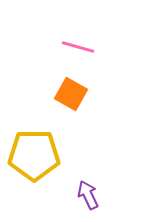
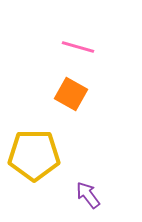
purple arrow: rotated 12 degrees counterclockwise
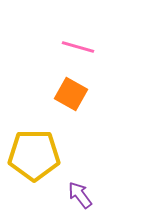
purple arrow: moved 8 px left
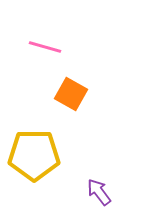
pink line: moved 33 px left
purple arrow: moved 19 px right, 3 px up
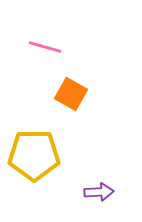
purple arrow: rotated 124 degrees clockwise
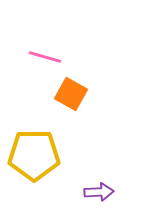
pink line: moved 10 px down
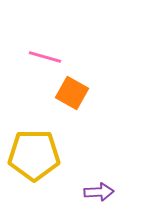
orange square: moved 1 px right, 1 px up
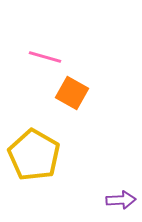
yellow pentagon: rotated 30 degrees clockwise
purple arrow: moved 22 px right, 8 px down
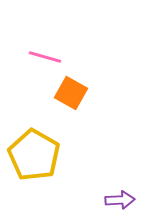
orange square: moved 1 px left
purple arrow: moved 1 px left
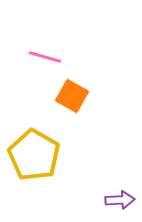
orange square: moved 1 px right, 3 px down
